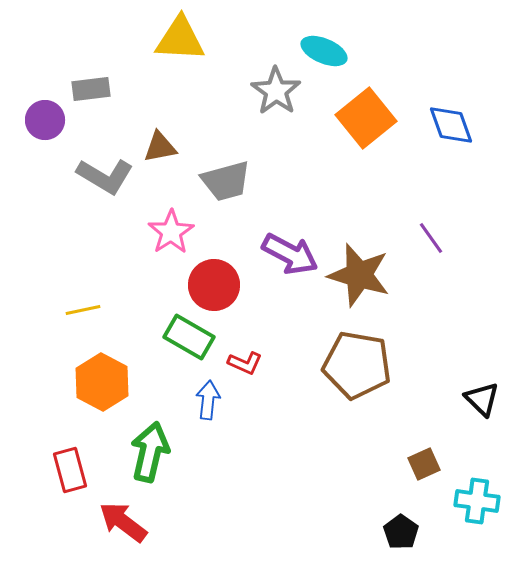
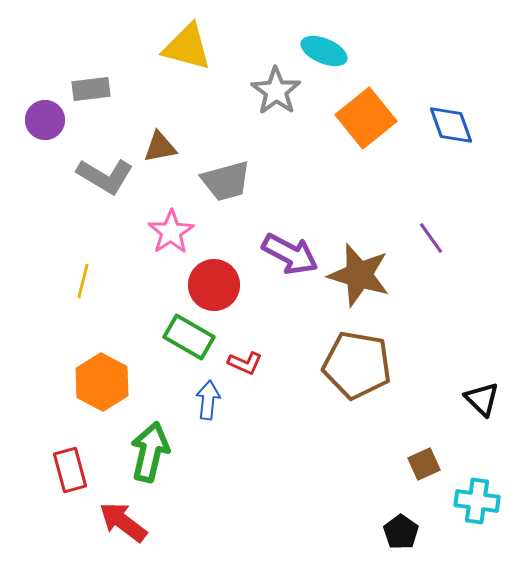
yellow triangle: moved 7 px right, 8 px down; rotated 12 degrees clockwise
yellow line: moved 29 px up; rotated 64 degrees counterclockwise
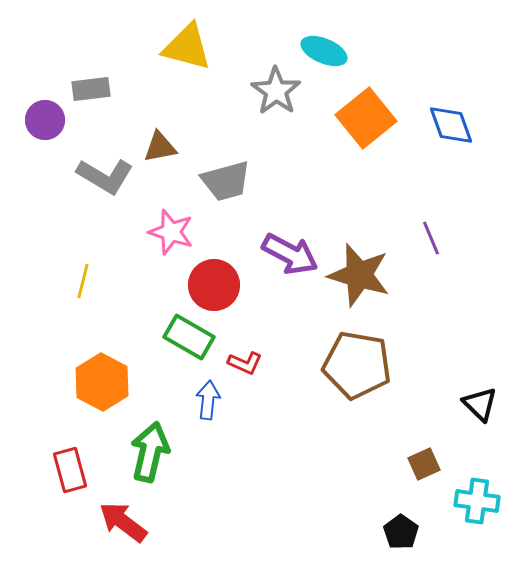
pink star: rotated 21 degrees counterclockwise
purple line: rotated 12 degrees clockwise
black triangle: moved 2 px left, 5 px down
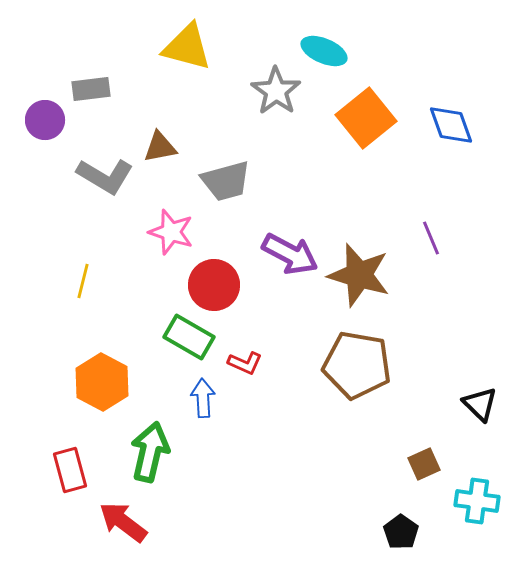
blue arrow: moved 5 px left, 2 px up; rotated 9 degrees counterclockwise
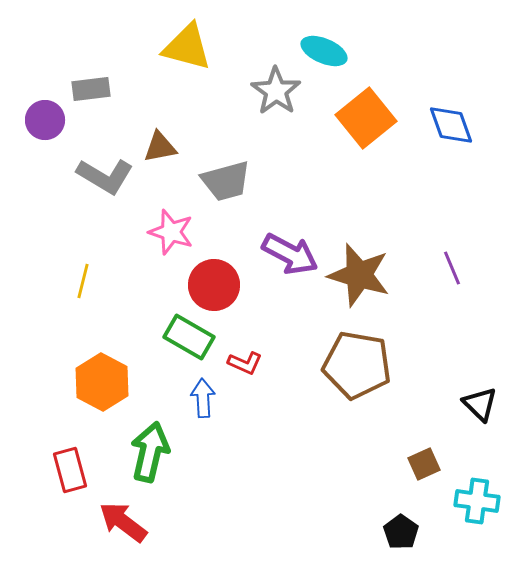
purple line: moved 21 px right, 30 px down
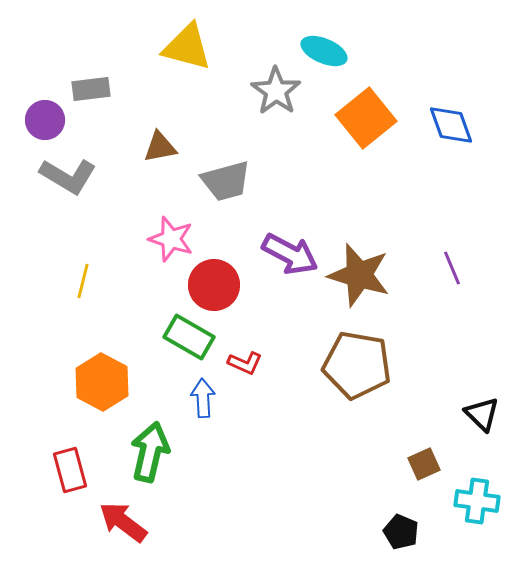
gray L-shape: moved 37 px left
pink star: moved 7 px down
black triangle: moved 2 px right, 10 px down
black pentagon: rotated 12 degrees counterclockwise
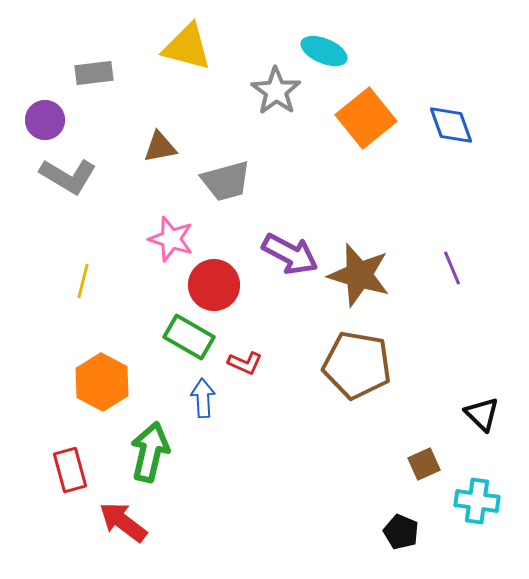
gray rectangle: moved 3 px right, 16 px up
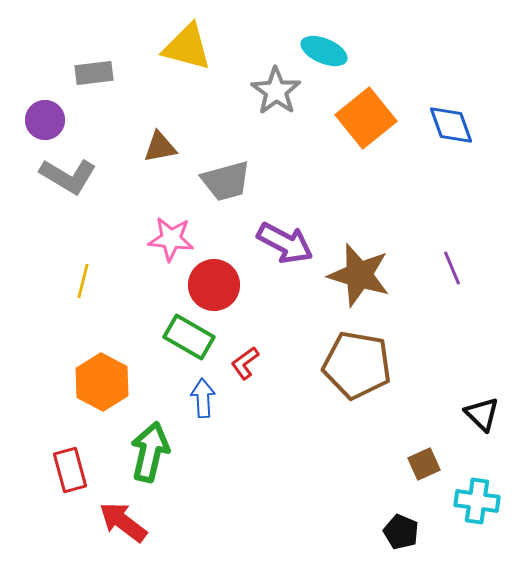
pink star: rotated 12 degrees counterclockwise
purple arrow: moved 5 px left, 11 px up
red L-shape: rotated 120 degrees clockwise
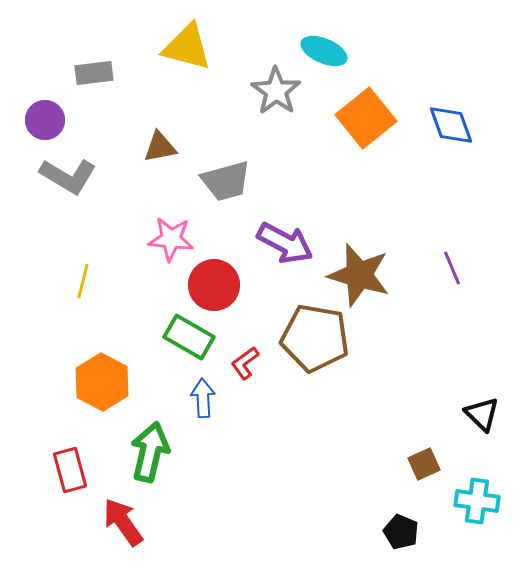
brown pentagon: moved 42 px left, 27 px up
red arrow: rotated 18 degrees clockwise
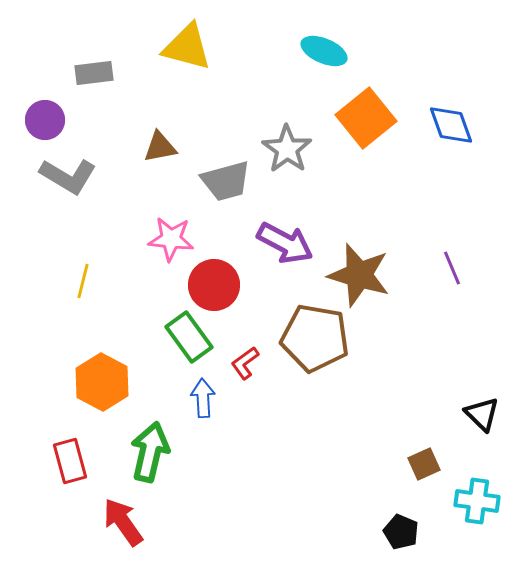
gray star: moved 11 px right, 58 px down
green rectangle: rotated 24 degrees clockwise
red rectangle: moved 9 px up
